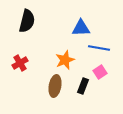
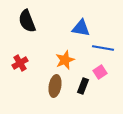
black semicircle: rotated 145 degrees clockwise
blue triangle: rotated 12 degrees clockwise
blue line: moved 4 px right
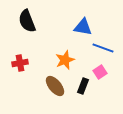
blue triangle: moved 2 px right, 1 px up
blue line: rotated 10 degrees clockwise
red cross: rotated 21 degrees clockwise
brown ellipse: rotated 50 degrees counterclockwise
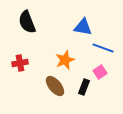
black semicircle: moved 1 px down
black rectangle: moved 1 px right, 1 px down
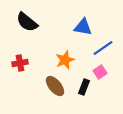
black semicircle: rotated 30 degrees counterclockwise
blue line: rotated 55 degrees counterclockwise
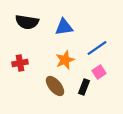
black semicircle: rotated 30 degrees counterclockwise
blue triangle: moved 19 px left; rotated 18 degrees counterclockwise
blue line: moved 6 px left
pink square: moved 1 px left
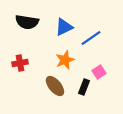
blue triangle: rotated 18 degrees counterclockwise
blue line: moved 6 px left, 10 px up
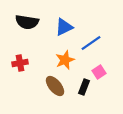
blue line: moved 5 px down
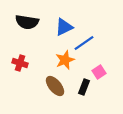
blue line: moved 7 px left
red cross: rotated 28 degrees clockwise
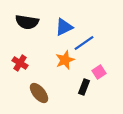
red cross: rotated 14 degrees clockwise
brown ellipse: moved 16 px left, 7 px down
